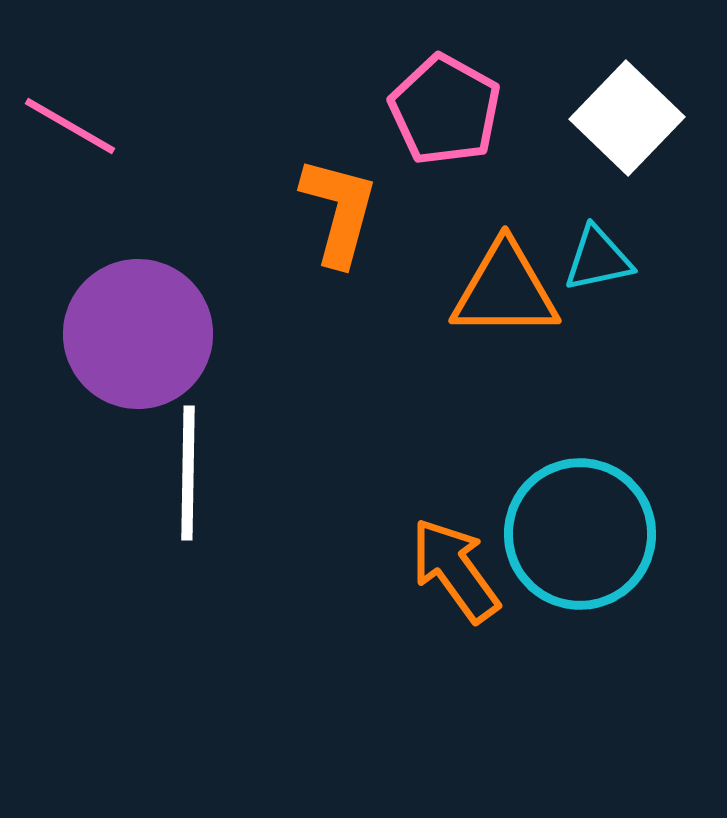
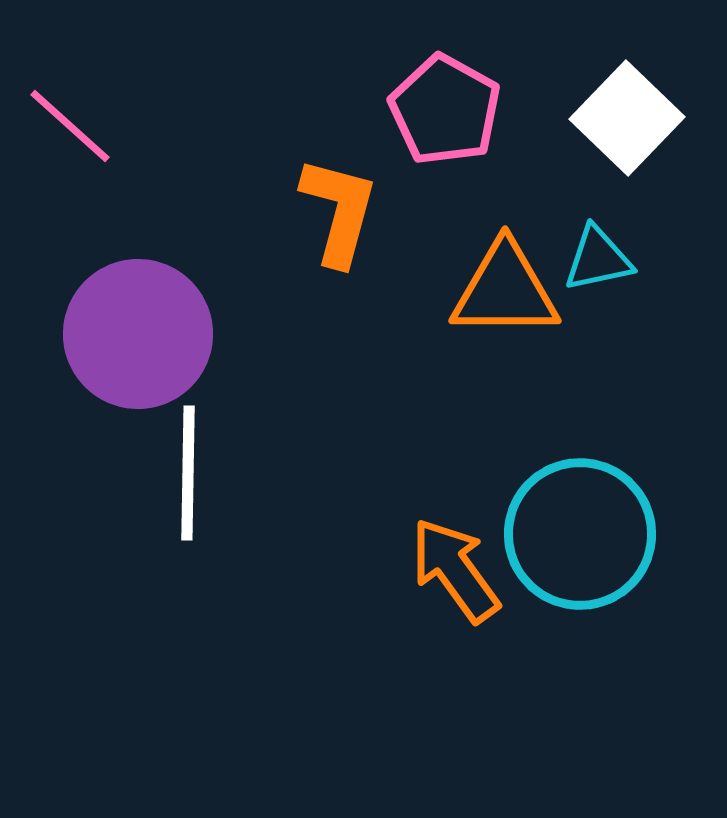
pink line: rotated 12 degrees clockwise
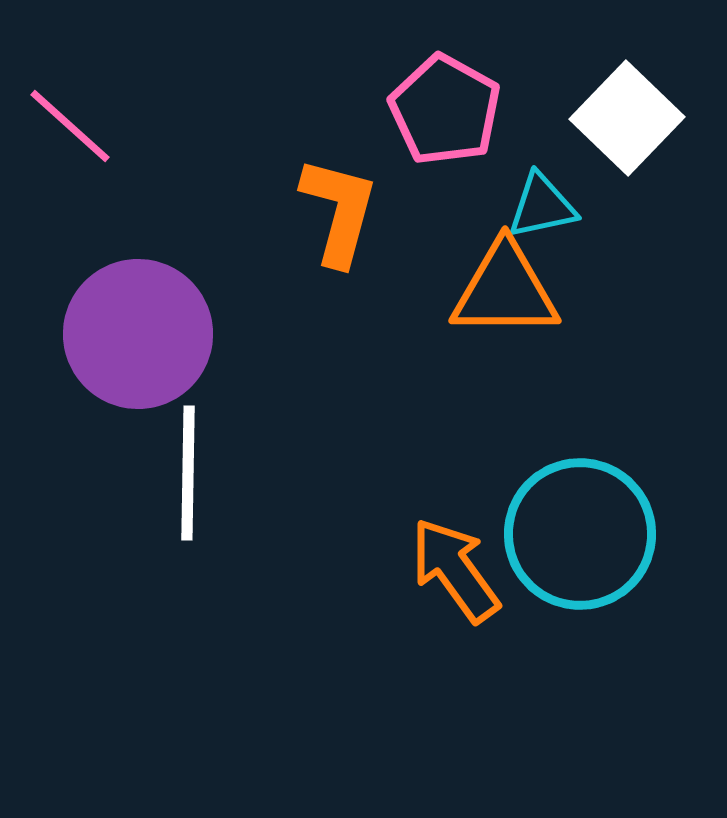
cyan triangle: moved 56 px left, 53 px up
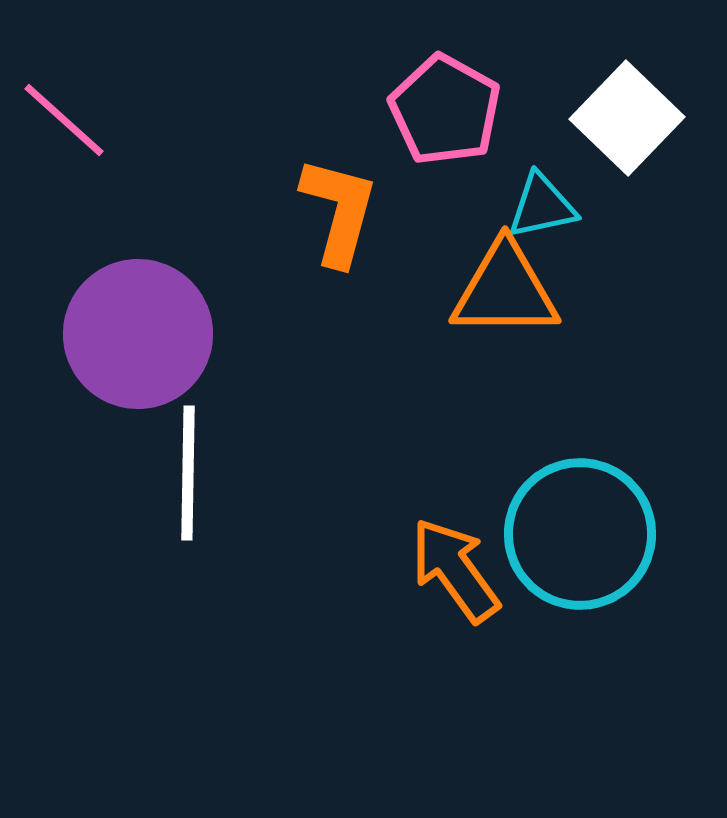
pink line: moved 6 px left, 6 px up
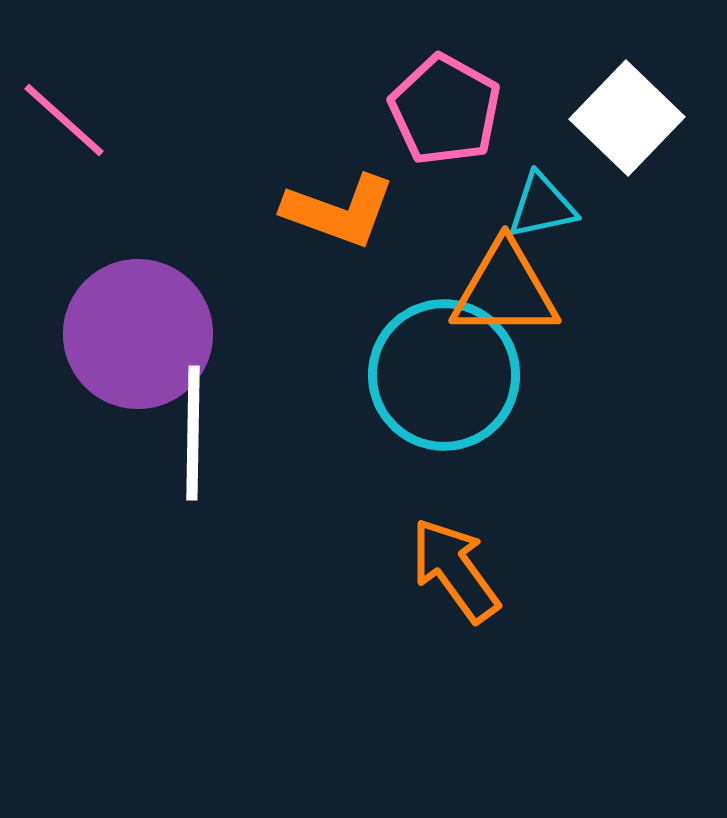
orange L-shape: rotated 95 degrees clockwise
white line: moved 5 px right, 40 px up
cyan circle: moved 136 px left, 159 px up
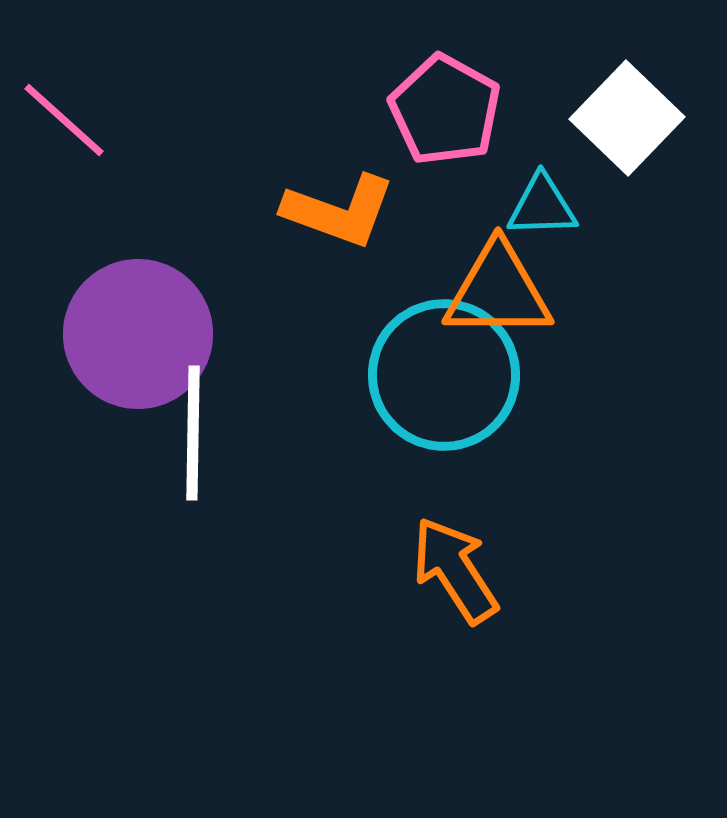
cyan triangle: rotated 10 degrees clockwise
orange triangle: moved 7 px left, 1 px down
orange arrow: rotated 3 degrees clockwise
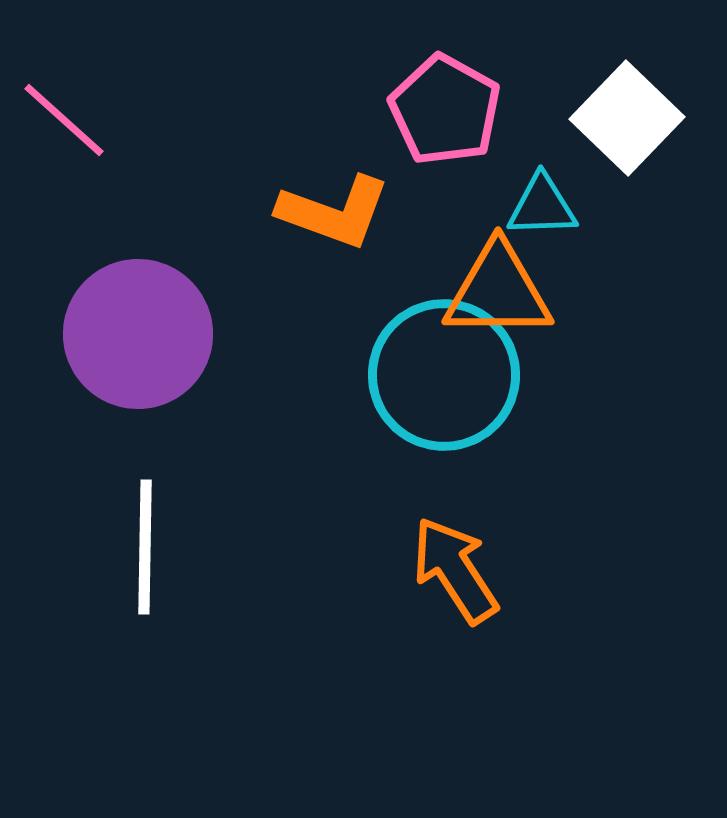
orange L-shape: moved 5 px left, 1 px down
white line: moved 48 px left, 114 px down
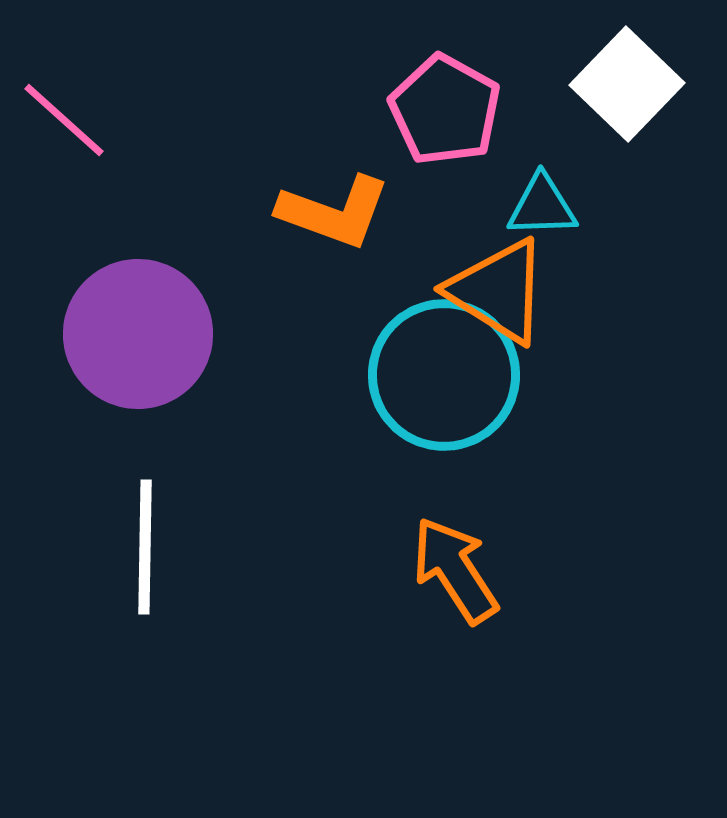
white square: moved 34 px up
orange triangle: rotated 32 degrees clockwise
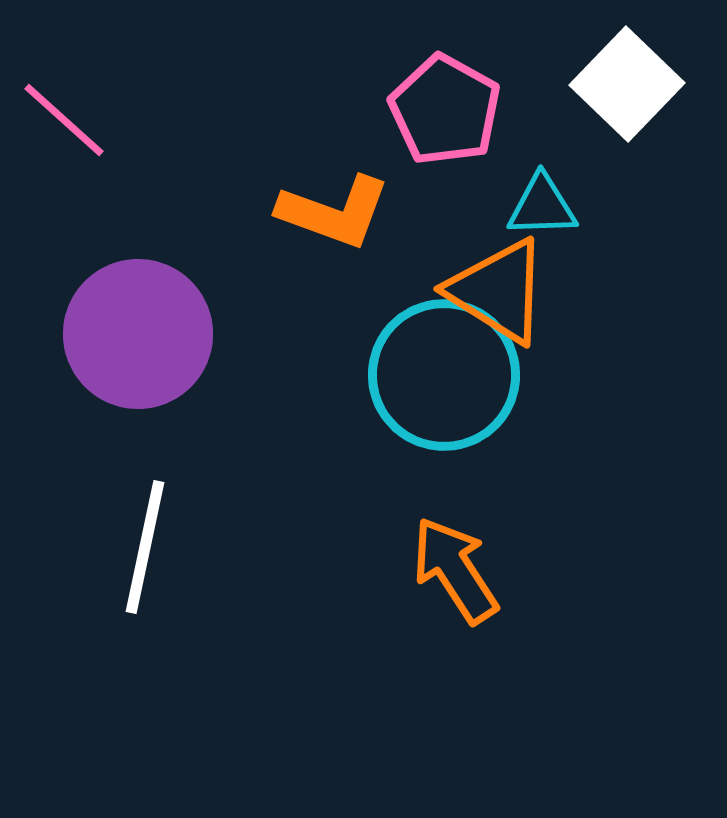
white line: rotated 11 degrees clockwise
